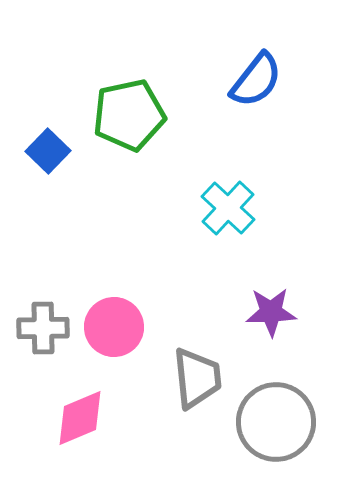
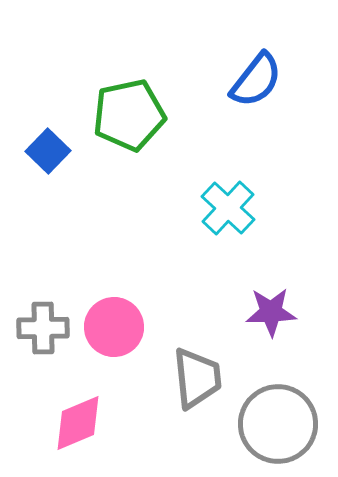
pink diamond: moved 2 px left, 5 px down
gray circle: moved 2 px right, 2 px down
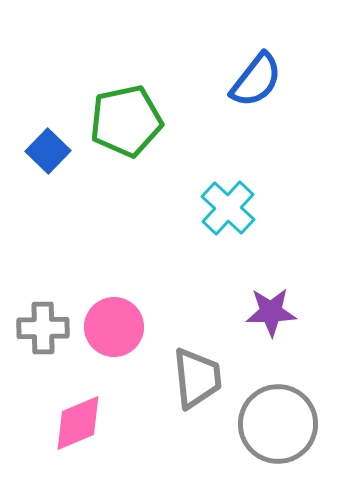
green pentagon: moved 3 px left, 6 px down
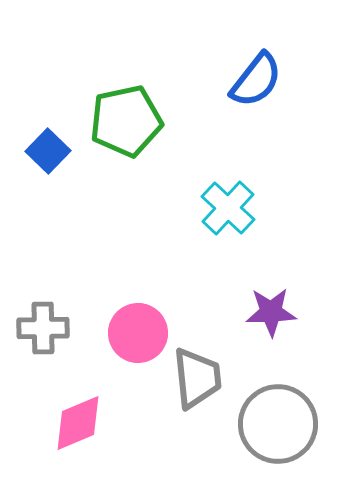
pink circle: moved 24 px right, 6 px down
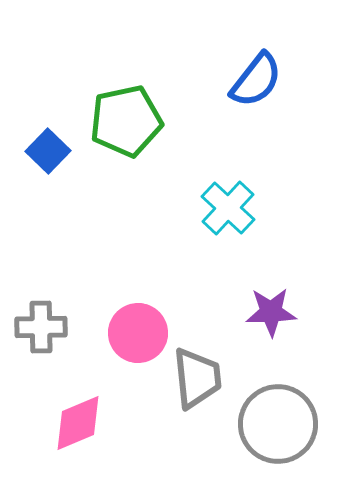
gray cross: moved 2 px left, 1 px up
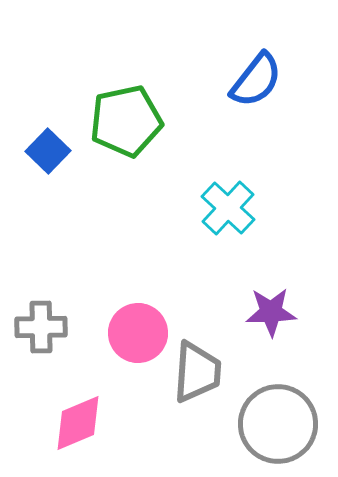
gray trapezoid: moved 6 px up; rotated 10 degrees clockwise
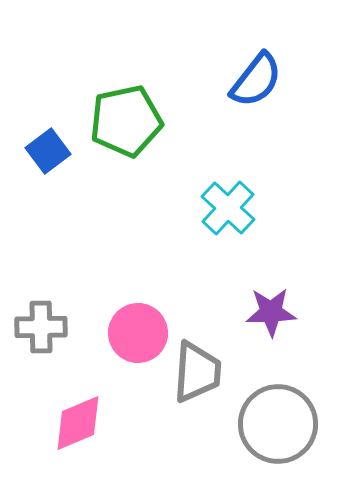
blue square: rotated 9 degrees clockwise
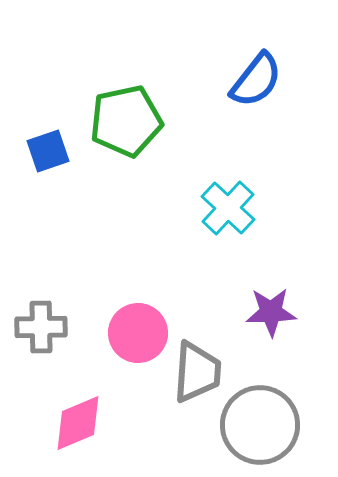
blue square: rotated 18 degrees clockwise
gray circle: moved 18 px left, 1 px down
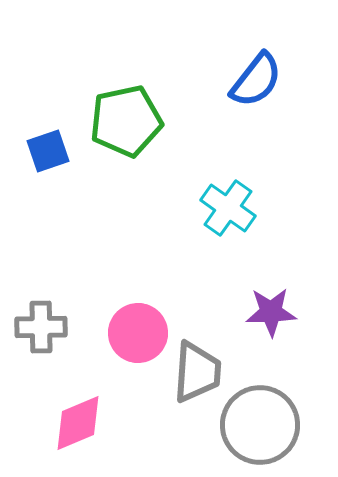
cyan cross: rotated 8 degrees counterclockwise
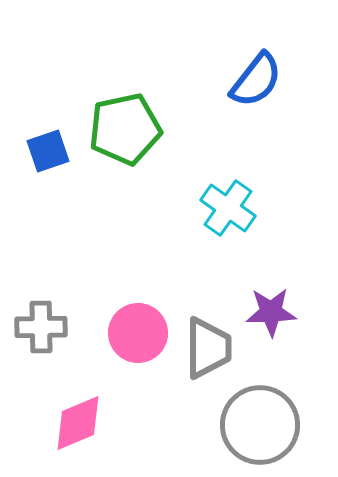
green pentagon: moved 1 px left, 8 px down
gray trapezoid: moved 11 px right, 24 px up; rotated 4 degrees counterclockwise
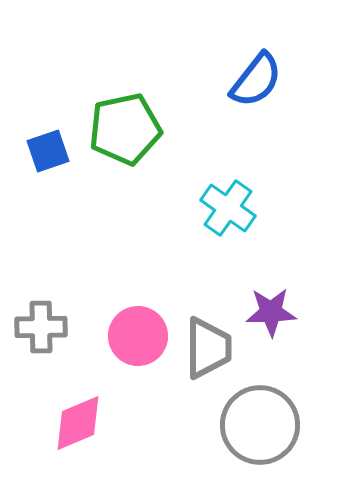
pink circle: moved 3 px down
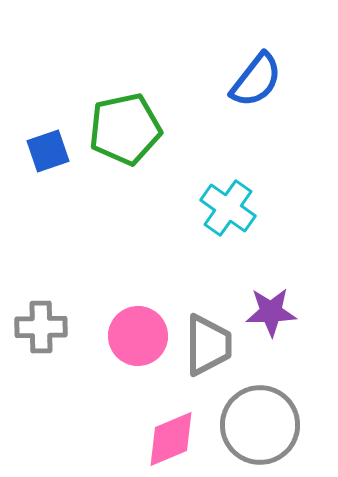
gray trapezoid: moved 3 px up
pink diamond: moved 93 px right, 16 px down
